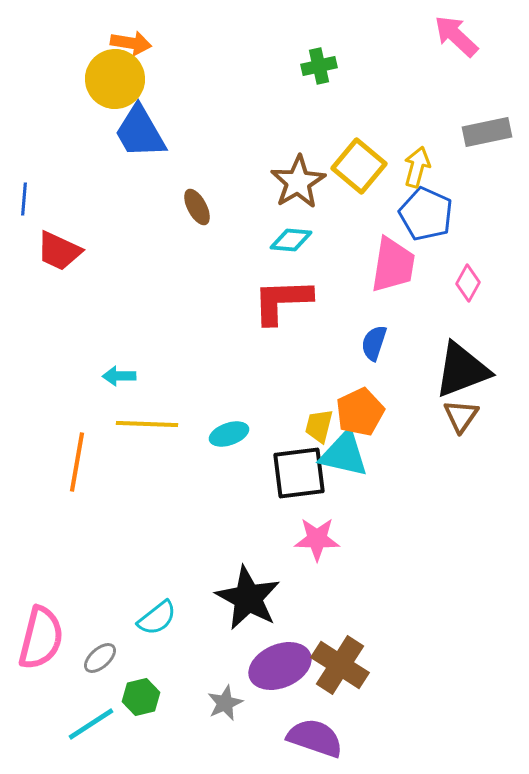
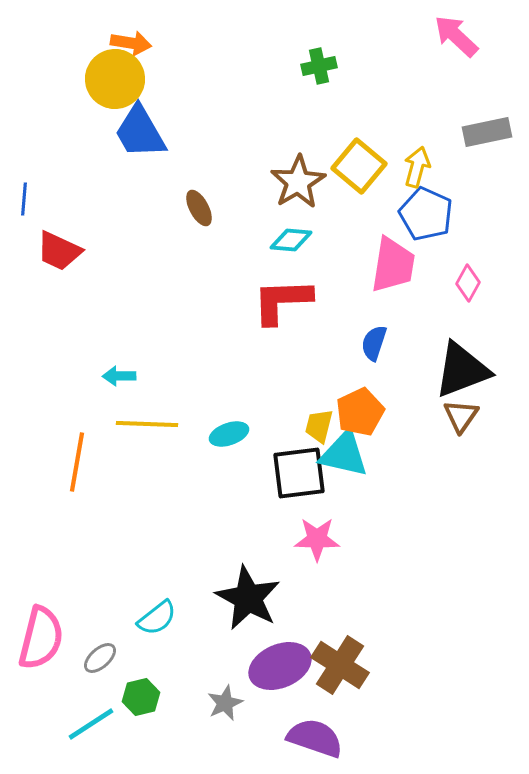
brown ellipse: moved 2 px right, 1 px down
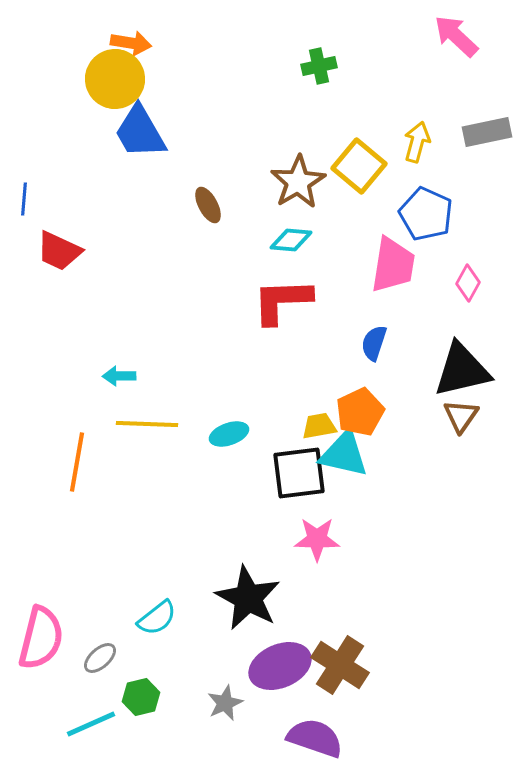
yellow arrow: moved 25 px up
brown ellipse: moved 9 px right, 3 px up
black triangle: rotated 8 degrees clockwise
yellow trapezoid: rotated 66 degrees clockwise
cyan line: rotated 9 degrees clockwise
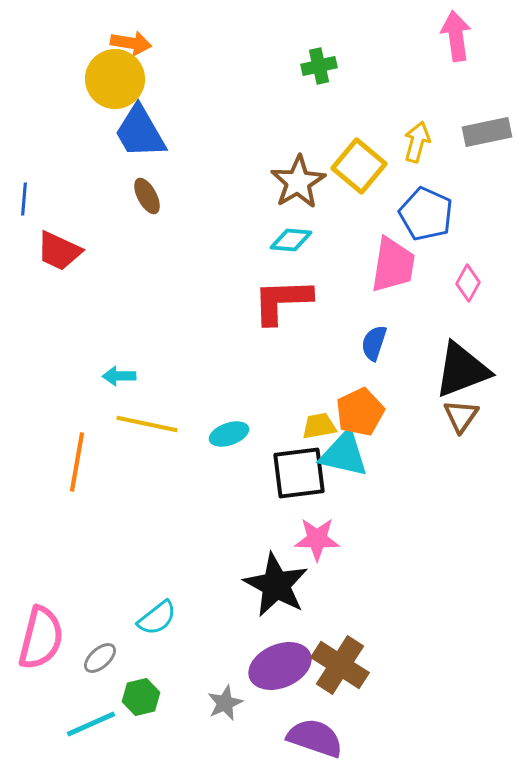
pink arrow: rotated 39 degrees clockwise
brown ellipse: moved 61 px left, 9 px up
black triangle: rotated 8 degrees counterclockwise
yellow line: rotated 10 degrees clockwise
black star: moved 28 px right, 13 px up
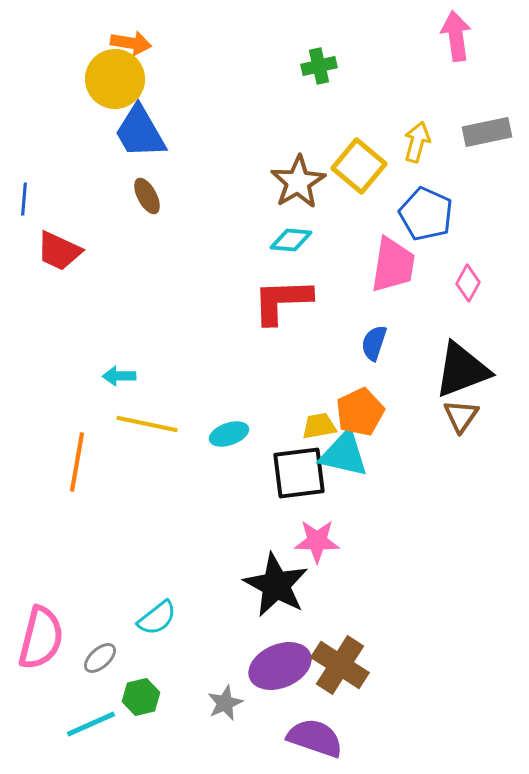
pink star: moved 2 px down
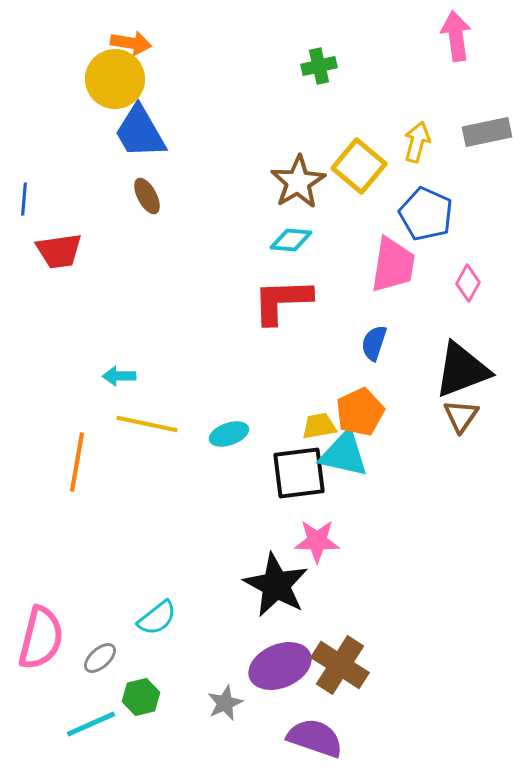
red trapezoid: rotated 33 degrees counterclockwise
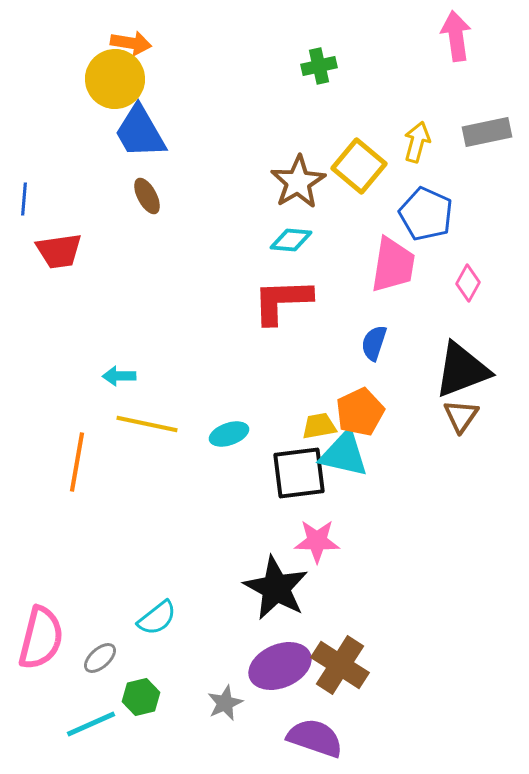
black star: moved 3 px down
